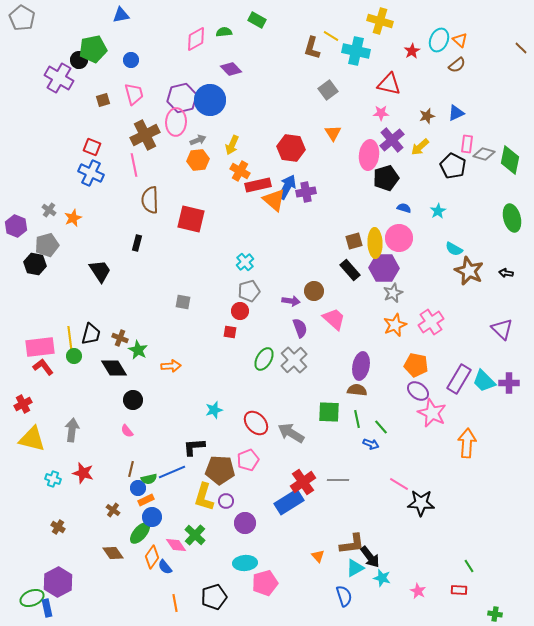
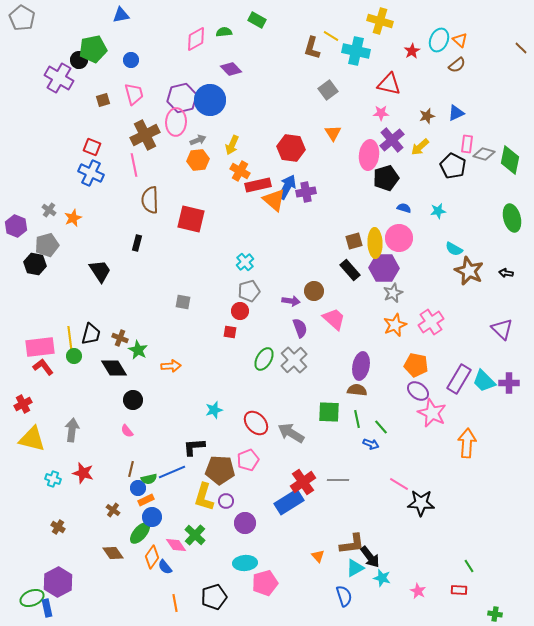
cyan star at (438, 211): rotated 21 degrees clockwise
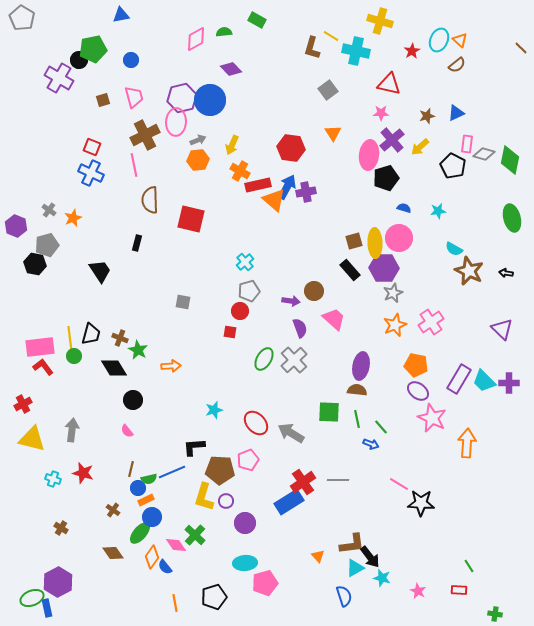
pink trapezoid at (134, 94): moved 3 px down
pink star at (432, 413): moved 5 px down
brown cross at (58, 527): moved 3 px right, 1 px down
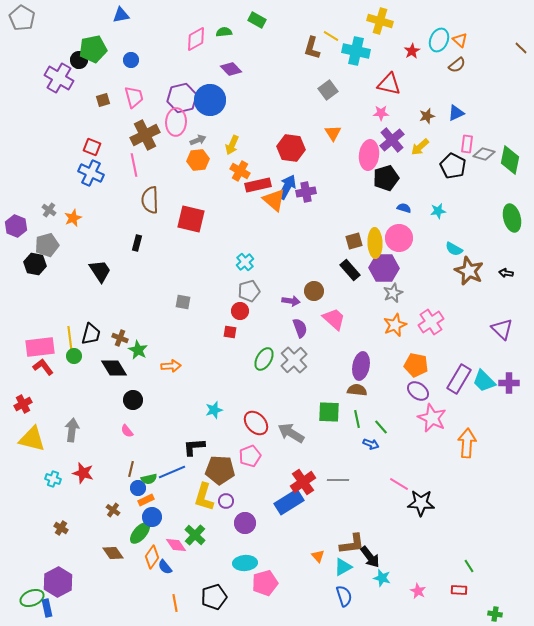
pink pentagon at (248, 460): moved 2 px right, 4 px up
cyan triangle at (355, 568): moved 12 px left, 1 px up
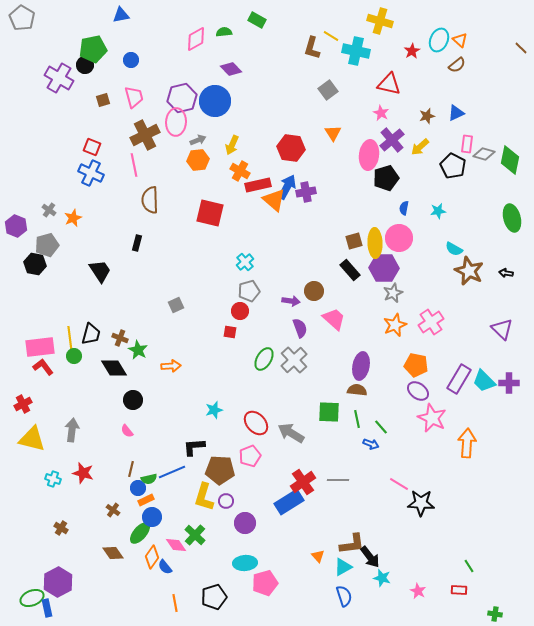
black circle at (79, 60): moved 6 px right, 5 px down
blue circle at (210, 100): moved 5 px right, 1 px down
pink star at (381, 113): rotated 28 degrees clockwise
blue semicircle at (404, 208): rotated 96 degrees counterclockwise
red square at (191, 219): moved 19 px right, 6 px up
gray square at (183, 302): moved 7 px left, 3 px down; rotated 35 degrees counterclockwise
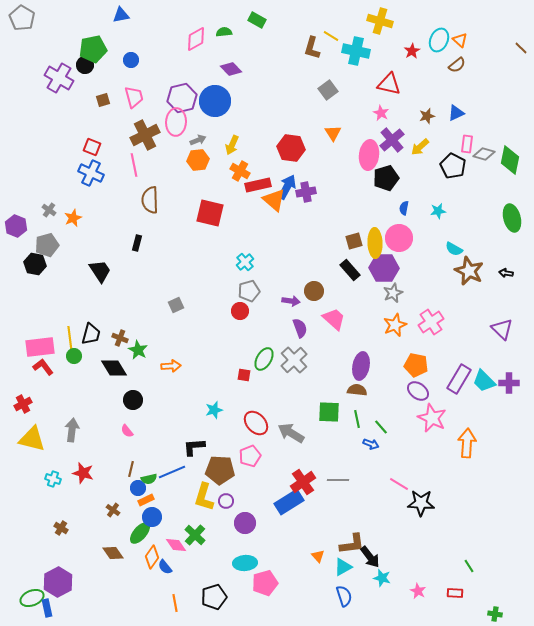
red square at (230, 332): moved 14 px right, 43 px down
red rectangle at (459, 590): moved 4 px left, 3 px down
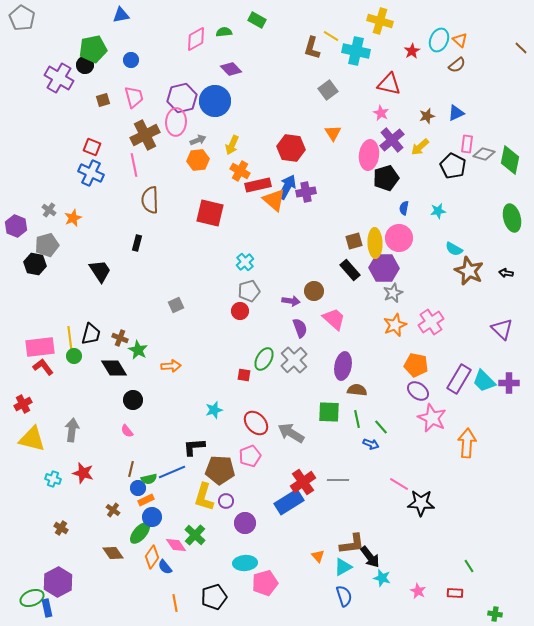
purple ellipse at (361, 366): moved 18 px left
